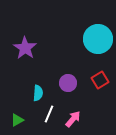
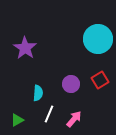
purple circle: moved 3 px right, 1 px down
pink arrow: moved 1 px right
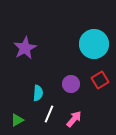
cyan circle: moved 4 px left, 5 px down
purple star: rotated 10 degrees clockwise
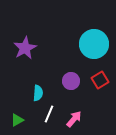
purple circle: moved 3 px up
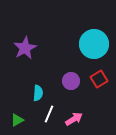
red square: moved 1 px left, 1 px up
pink arrow: rotated 18 degrees clockwise
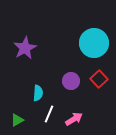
cyan circle: moved 1 px up
red square: rotated 12 degrees counterclockwise
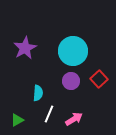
cyan circle: moved 21 px left, 8 px down
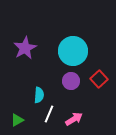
cyan semicircle: moved 1 px right, 2 px down
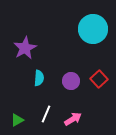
cyan circle: moved 20 px right, 22 px up
cyan semicircle: moved 17 px up
white line: moved 3 px left
pink arrow: moved 1 px left
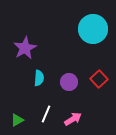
purple circle: moved 2 px left, 1 px down
